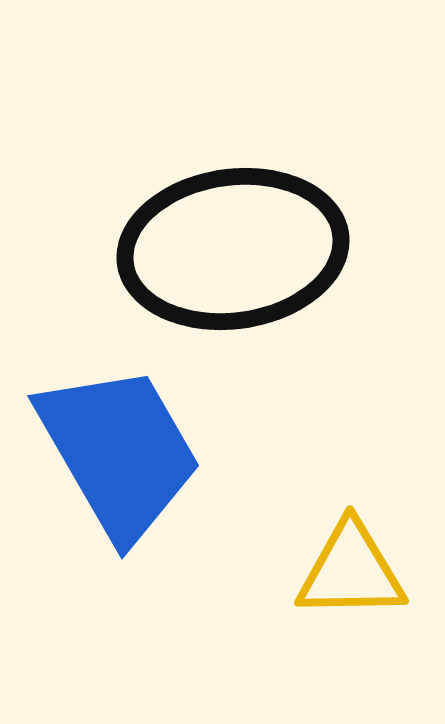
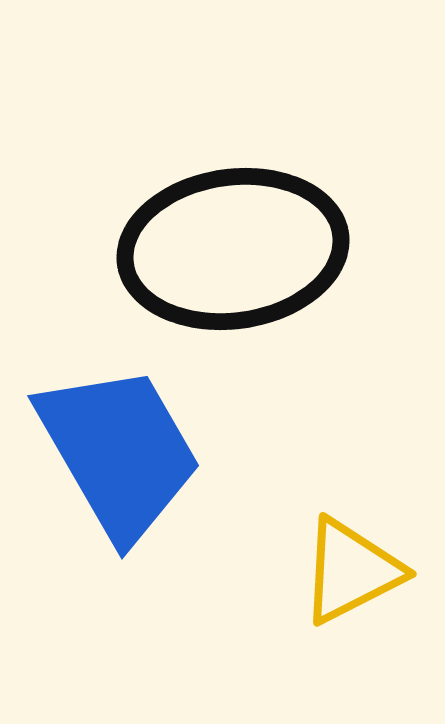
yellow triangle: rotated 26 degrees counterclockwise
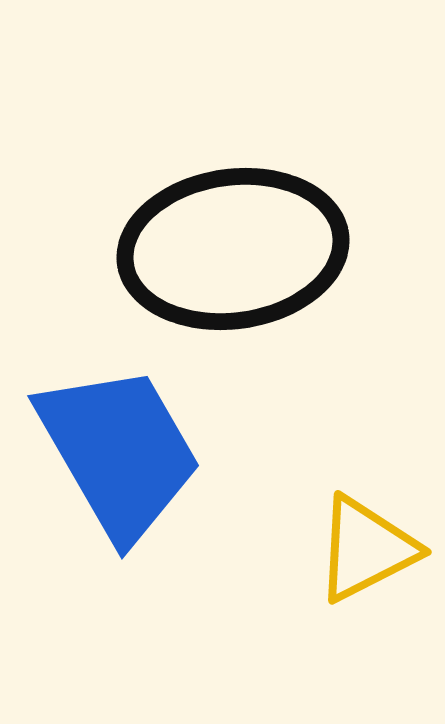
yellow triangle: moved 15 px right, 22 px up
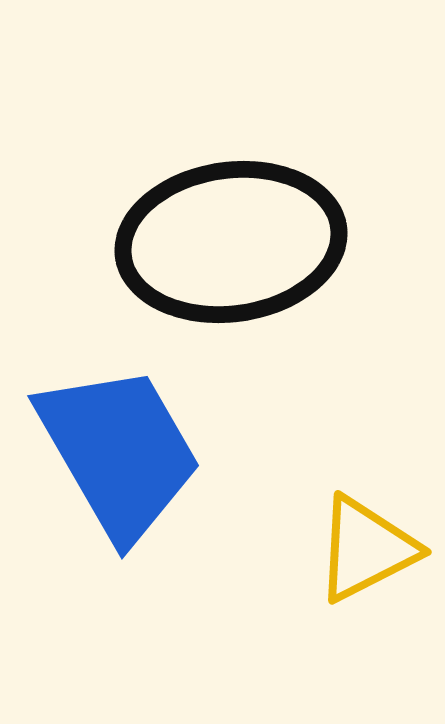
black ellipse: moved 2 px left, 7 px up
